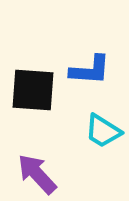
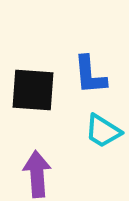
blue L-shape: moved 5 px down; rotated 81 degrees clockwise
purple arrow: rotated 39 degrees clockwise
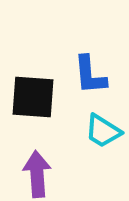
black square: moved 7 px down
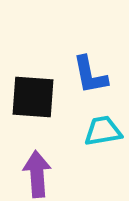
blue L-shape: rotated 6 degrees counterclockwise
cyan trapezoid: rotated 138 degrees clockwise
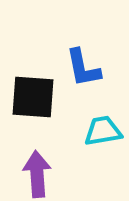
blue L-shape: moved 7 px left, 7 px up
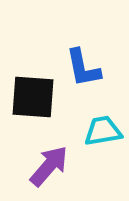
purple arrow: moved 12 px right, 8 px up; rotated 45 degrees clockwise
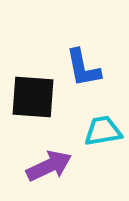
purple arrow: rotated 24 degrees clockwise
